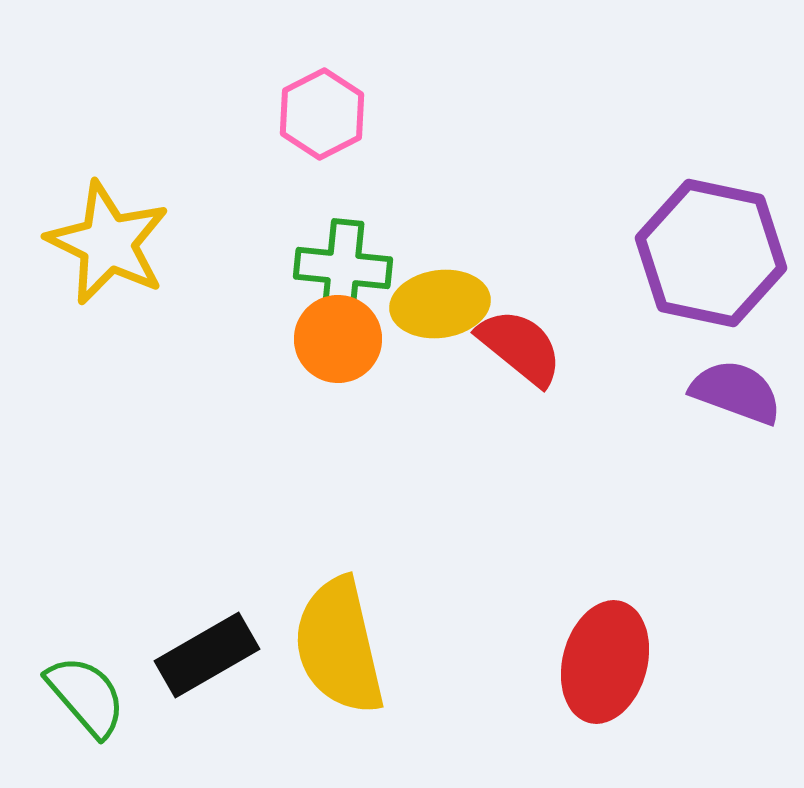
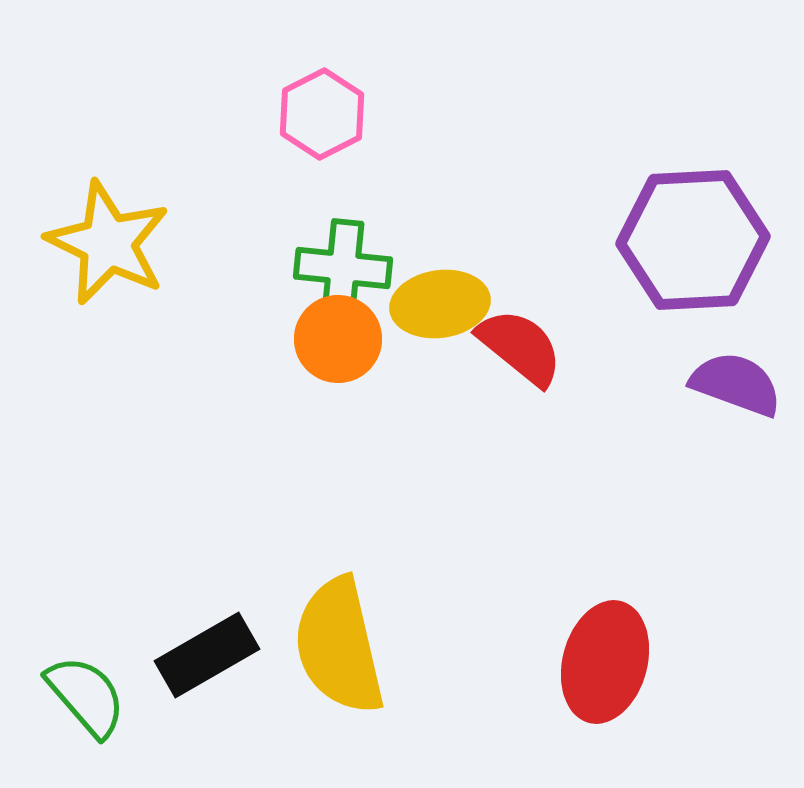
purple hexagon: moved 18 px left, 13 px up; rotated 15 degrees counterclockwise
purple semicircle: moved 8 px up
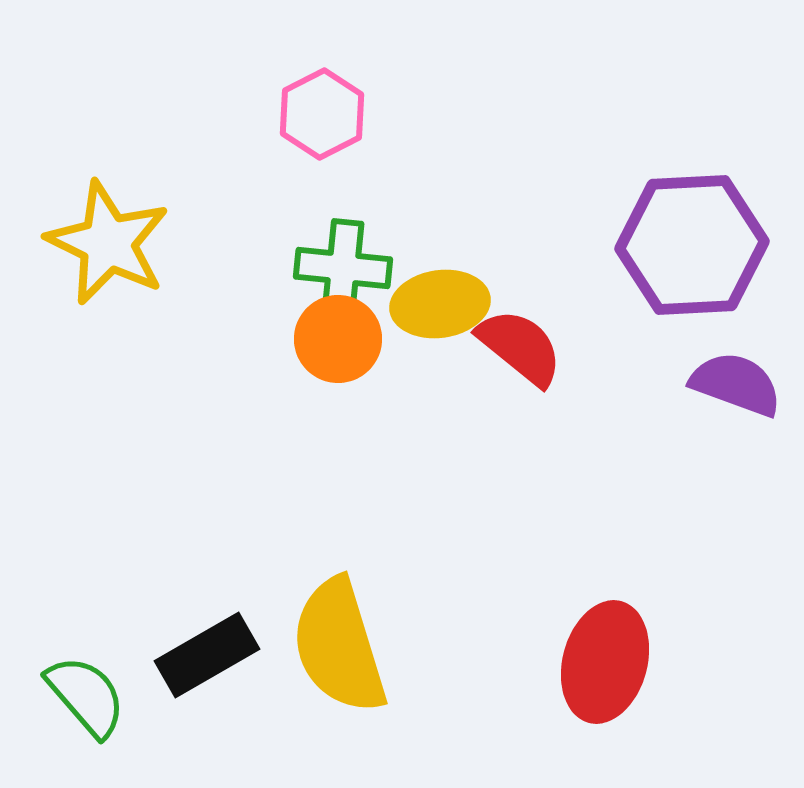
purple hexagon: moved 1 px left, 5 px down
yellow semicircle: rotated 4 degrees counterclockwise
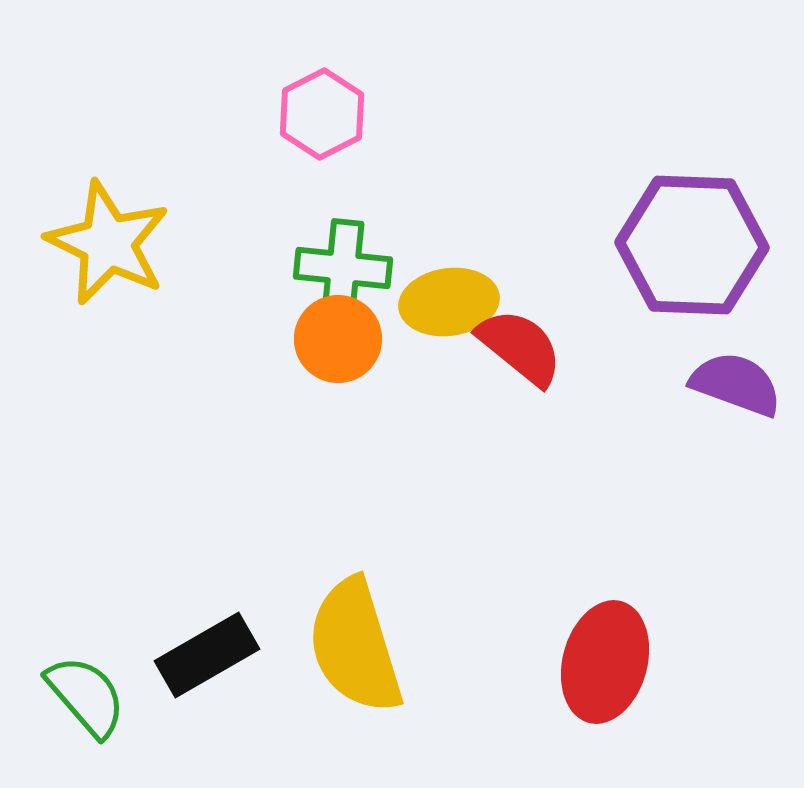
purple hexagon: rotated 5 degrees clockwise
yellow ellipse: moved 9 px right, 2 px up
yellow semicircle: moved 16 px right
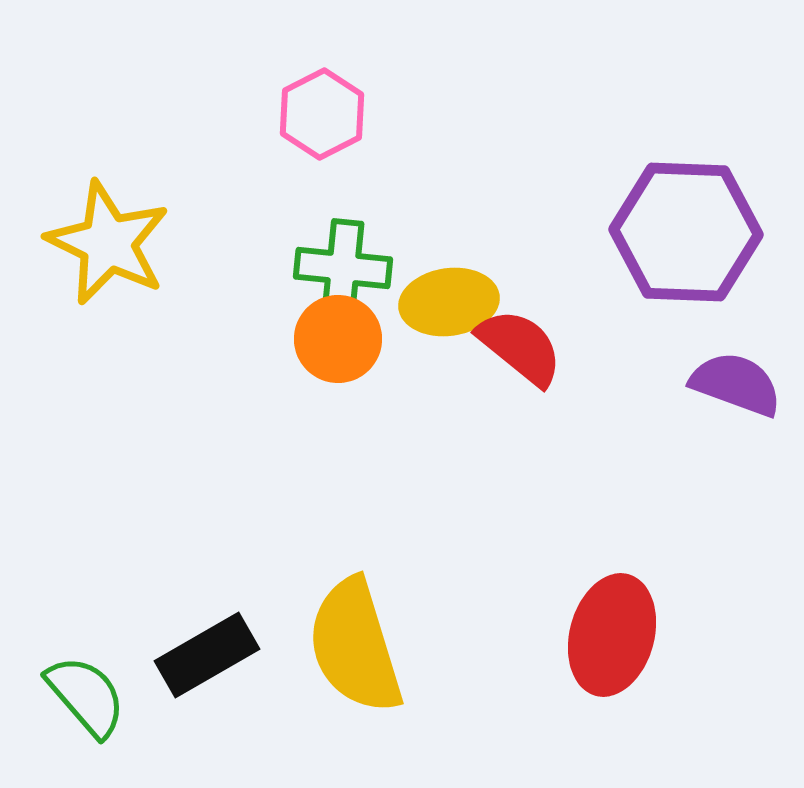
purple hexagon: moved 6 px left, 13 px up
red ellipse: moved 7 px right, 27 px up
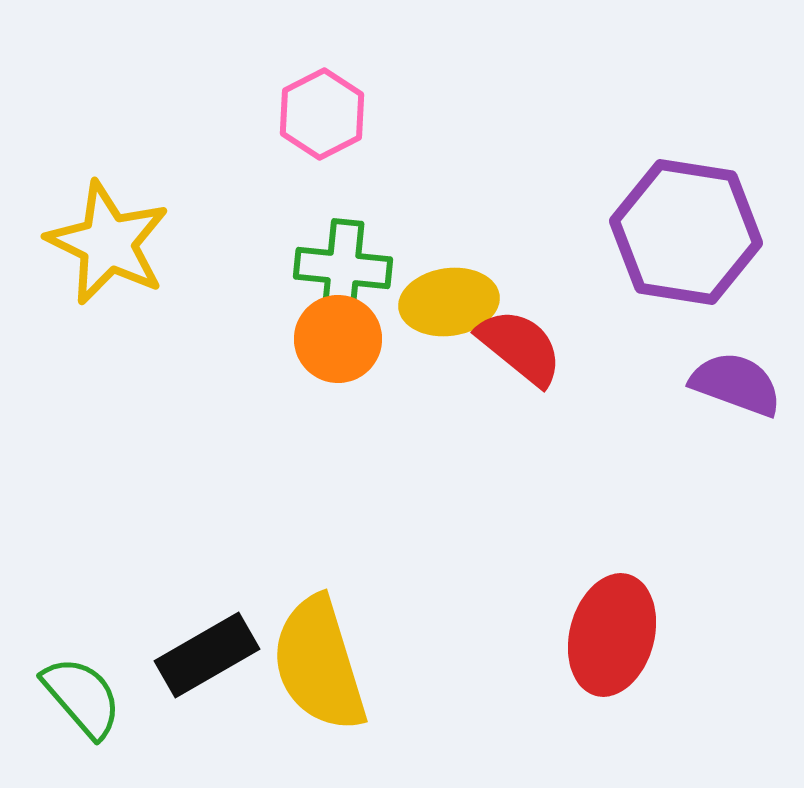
purple hexagon: rotated 7 degrees clockwise
yellow semicircle: moved 36 px left, 18 px down
green semicircle: moved 4 px left, 1 px down
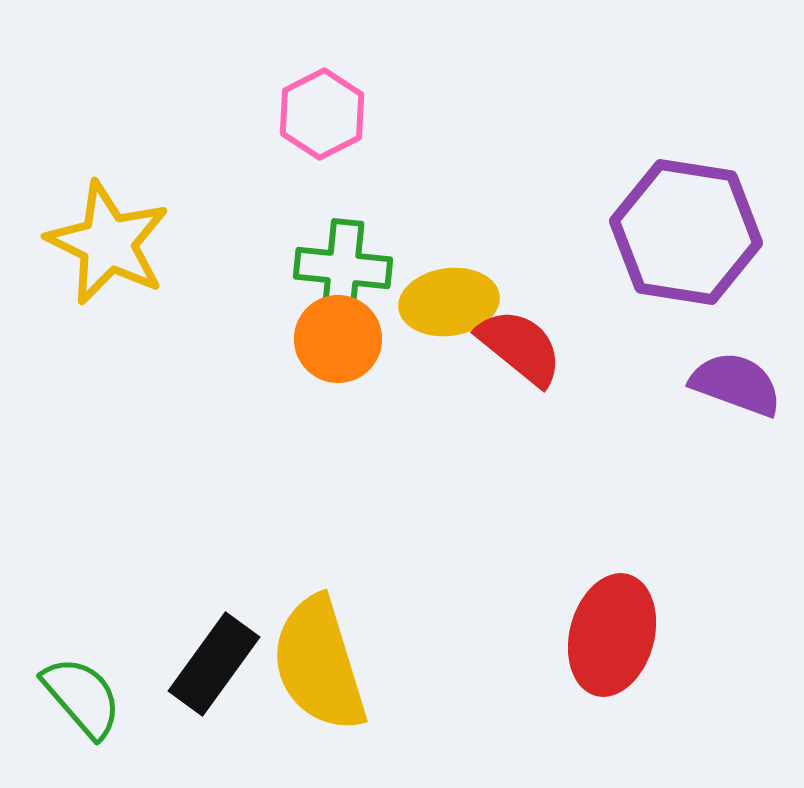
black rectangle: moved 7 px right, 9 px down; rotated 24 degrees counterclockwise
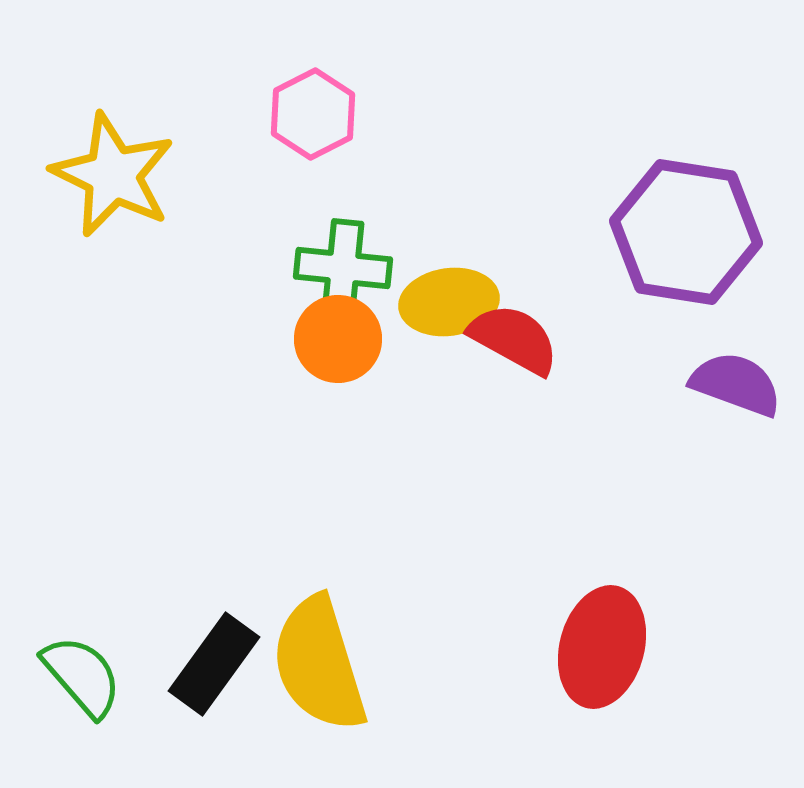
pink hexagon: moved 9 px left
yellow star: moved 5 px right, 68 px up
red semicircle: moved 6 px left, 8 px up; rotated 10 degrees counterclockwise
red ellipse: moved 10 px left, 12 px down
green semicircle: moved 21 px up
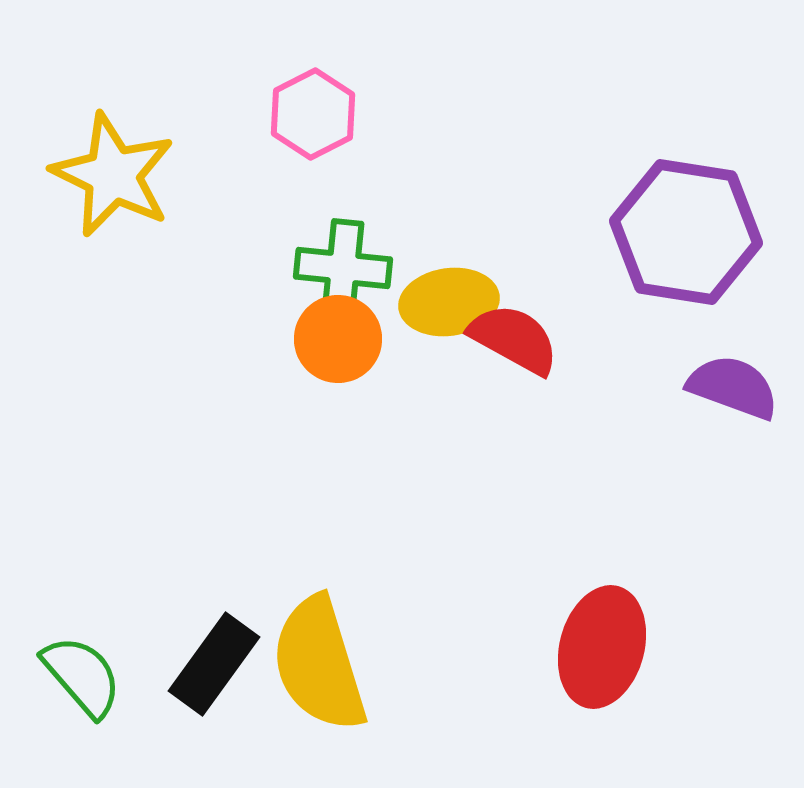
purple semicircle: moved 3 px left, 3 px down
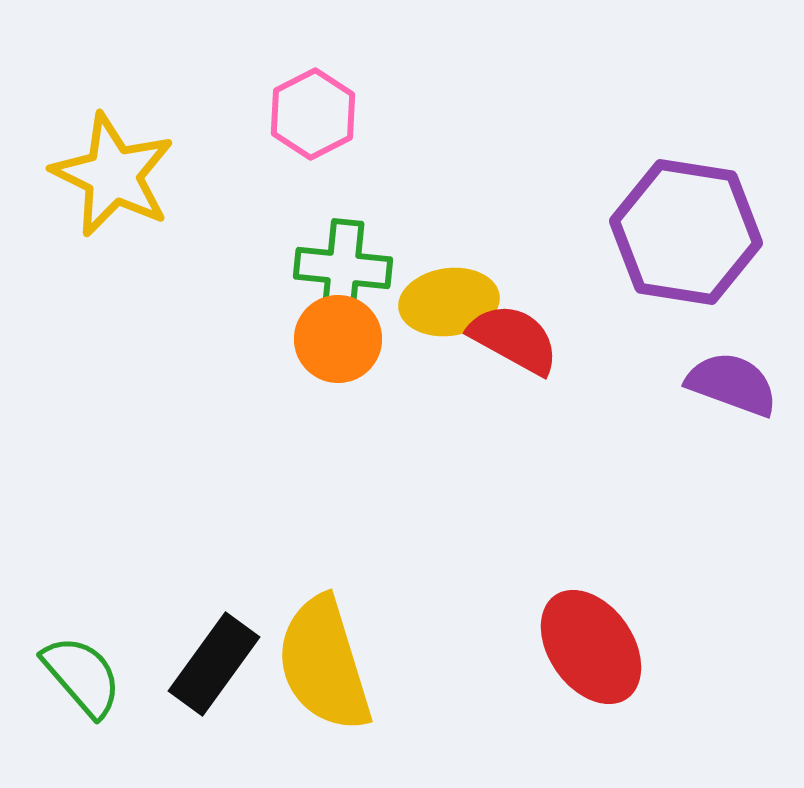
purple semicircle: moved 1 px left, 3 px up
red ellipse: moved 11 px left; rotated 50 degrees counterclockwise
yellow semicircle: moved 5 px right
